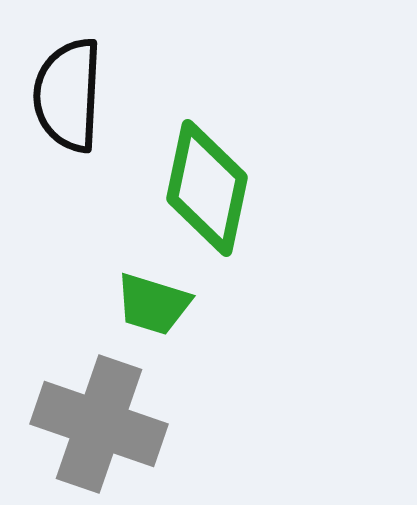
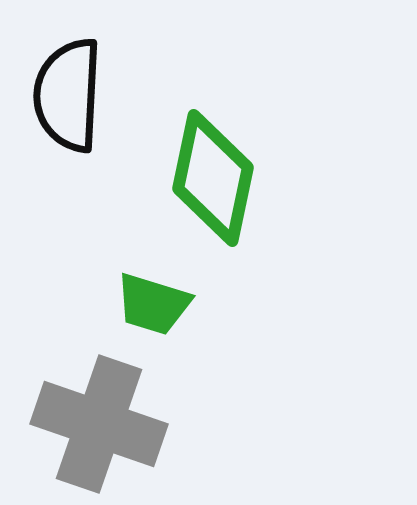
green diamond: moved 6 px right, 10 px up
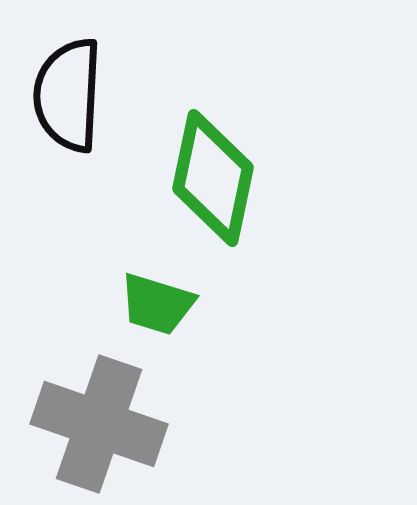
green trapezoid: moved 4 px right
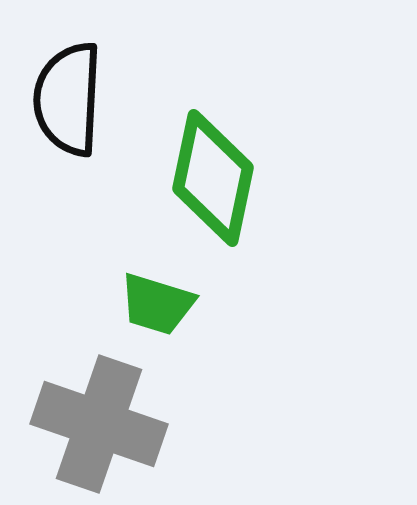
black semicircle: moved 4 px down
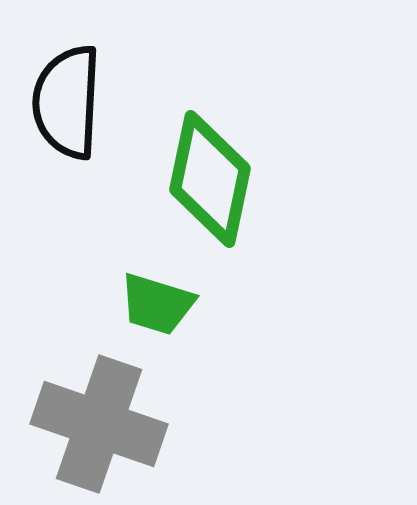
black semicircle: moved 1 px left, 3 px down
green diamond: moved 3 px left, 1 px down
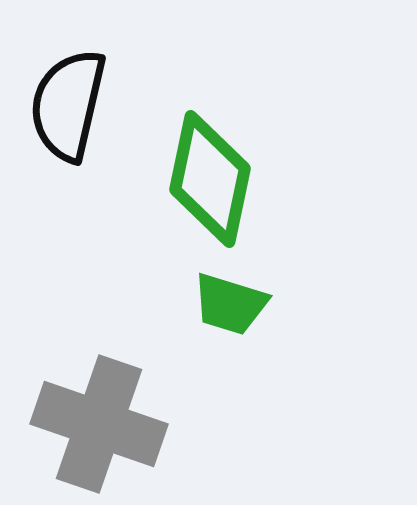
black semicircle: moved 1 px right, 3 px down; rotated 10 degrees clockwise
green trapezoid: moved 73 px right
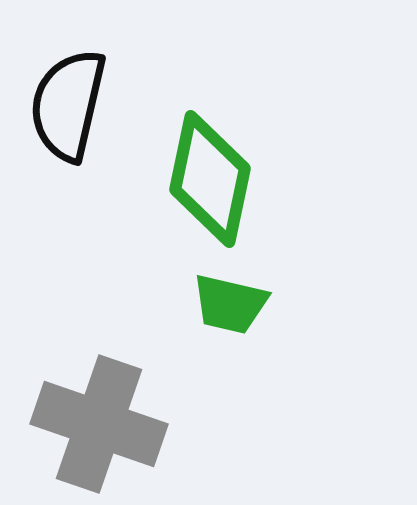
green trapezoid: rotated 4 degrees counterclockwise
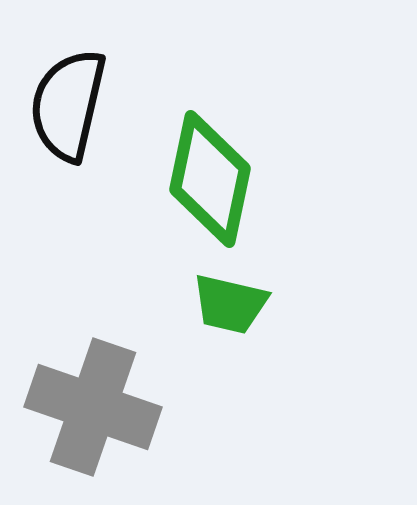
gray cross: moved 6 px left, 17 px up
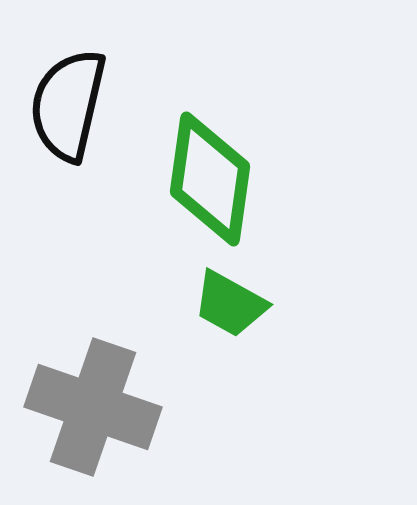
green diamond: rotated 4 degrees counterclockwise
green trapezoid: rotated 16 degrees clockwise
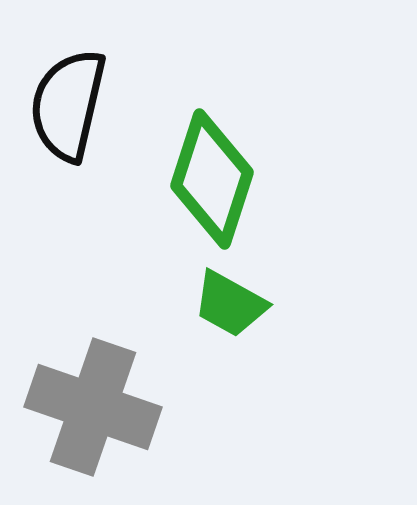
green diamond: moved 2 px right; rotated 10 degrees clockwise
